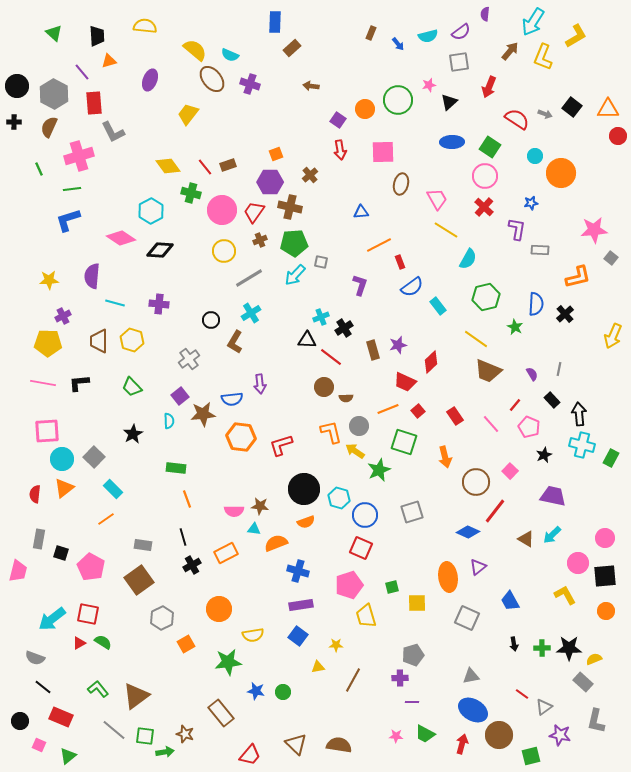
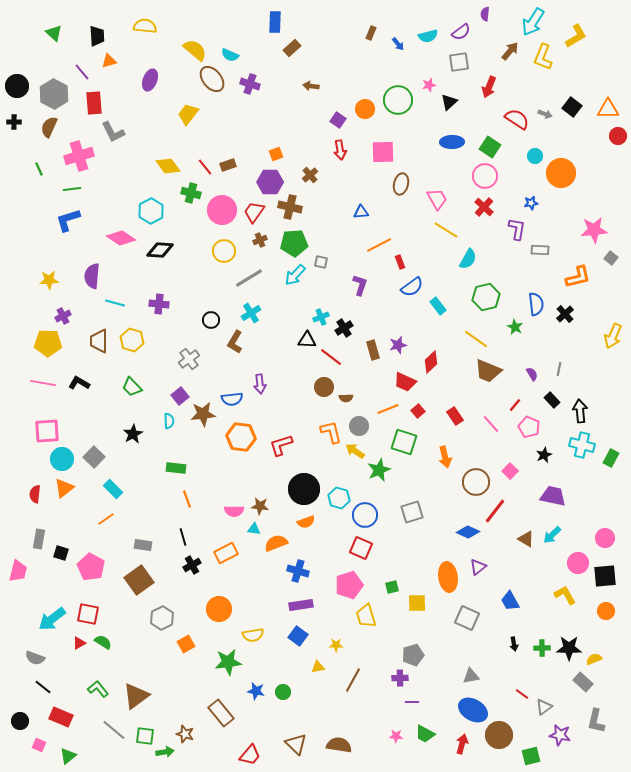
blue semicircle at (536, 304): rotated 10 degrees counterclockwise
black L-shape at (79, 383): rotated 35 degrees clockwise
black arrow at (579, 414): moved 1 px right, 3 px up
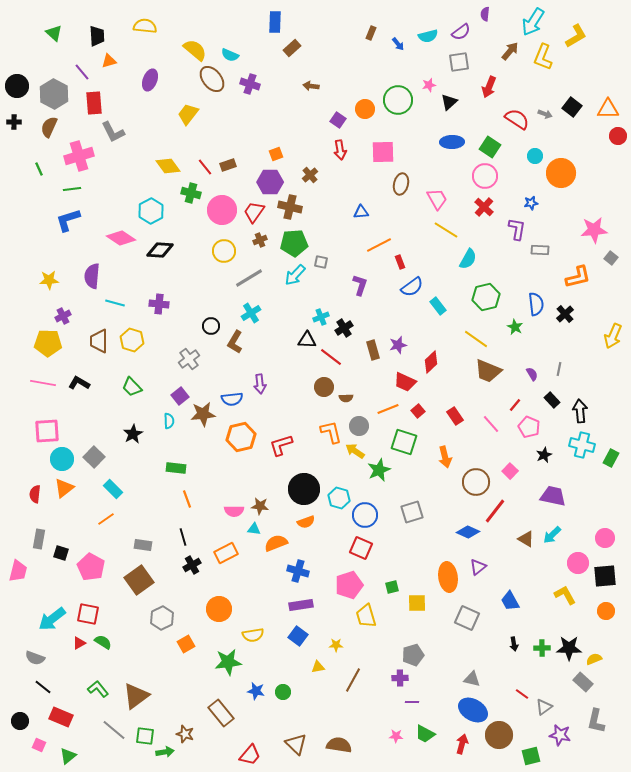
black circle at (211, 320): moved 6 px down
orange hexagon at (241, 437): rotated 20 degrees counterclockwise
gray triangle at (471, 676): moved 1 px right, 3 px down; rotated 24 degrees clockwise
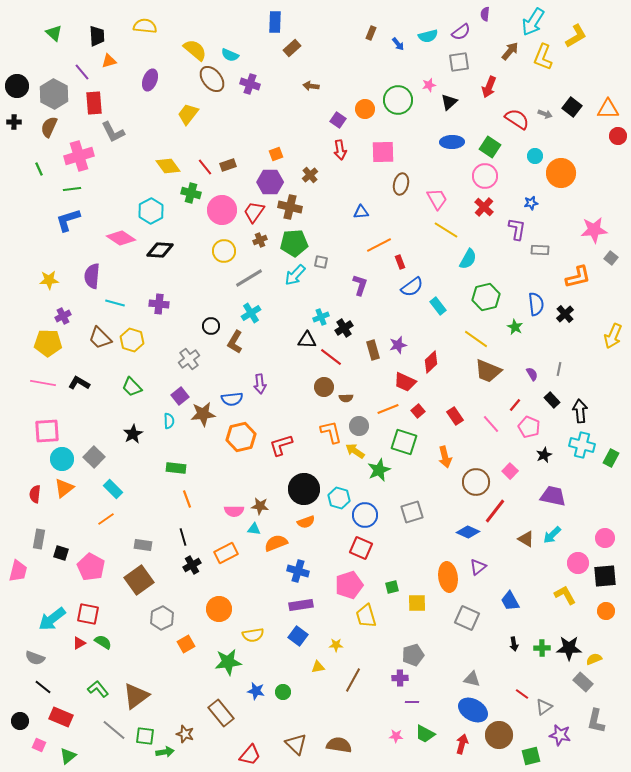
brown trapezoid at (99, 341): moved 1 px right, 3 px up; rotated 45 degrees counterclockwise
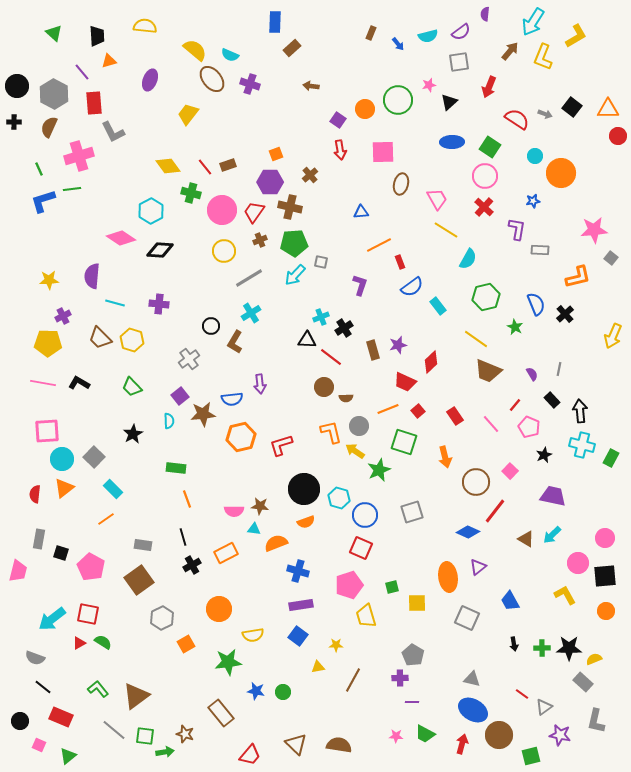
blue star at (531, 203): moved 2 px right, 2 px up
blue L-shape at (68, 220): moved 25 px left, 19 px up
blue semicircle at (536, 304): rotated 15 degrees counterclockwise
gray pentagon at (413, 655): rotated 25 degrees counterclockwise
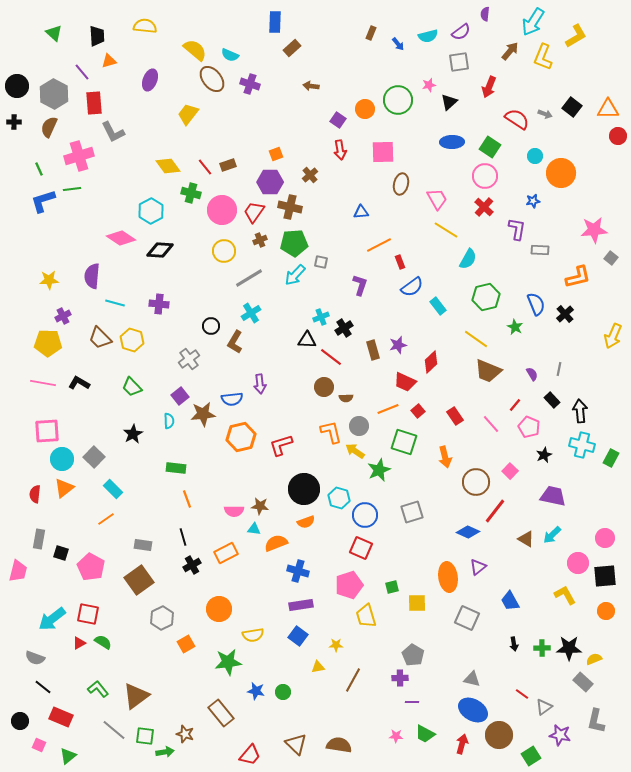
green square at (531, 756): rotated 18 degrees counterclockwise
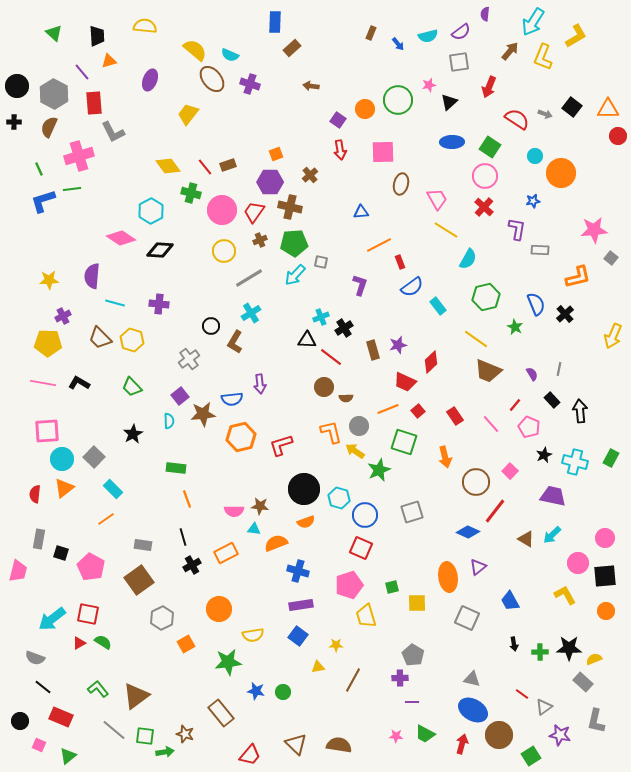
cyan cross at (582, 445): moved 7 px left, 17 px down
green cross at (542, 648): moved 2 px left, 4 px down
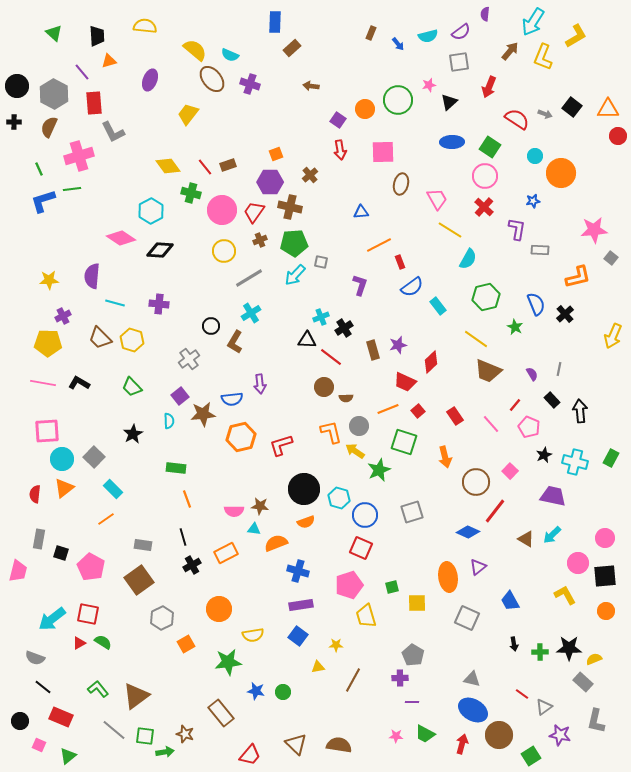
yellow line at (446, 230): moved 4 px right
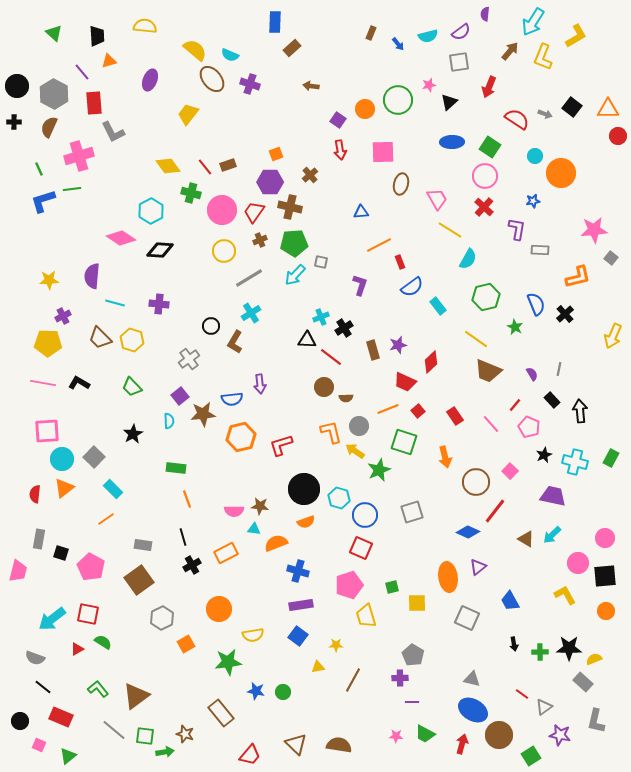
red triangle at (79, 643): moved 2 px left, 6 px down
